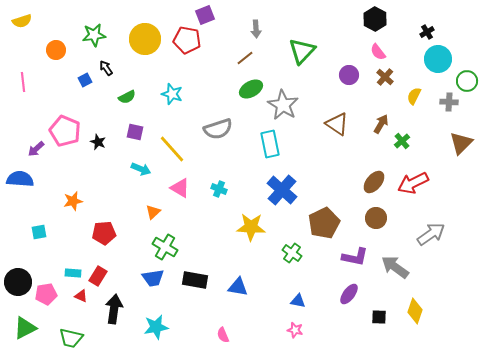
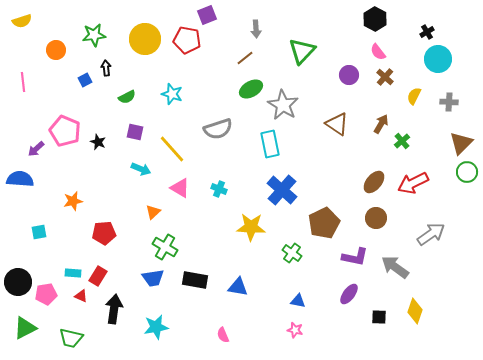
purple square at (205, 15): moved 2 px right
black arrow at (106, 68): rotated 28 degrees clockwise
green circle at (467, 81): moved 91 px down
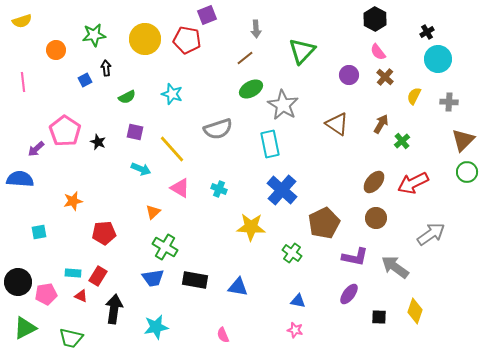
pink pentagon at (65, 131): rotated 12 degrees clockwise
brown triangle at (461, 143): moved 2 px right, 3 px up
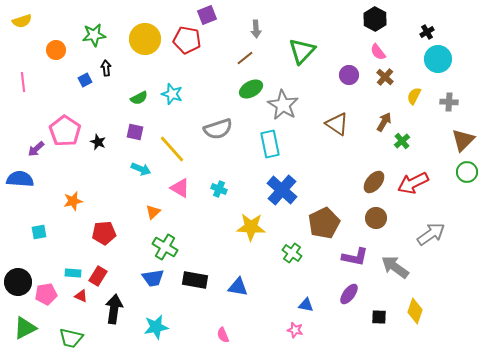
green semicircle at (127, 97): moved 12 px right, 1 px down
brown arrow at (381, 124): moved 3 px right, 2 px up
blue triangle at (298, 301): moved 8 px right, 4 px down
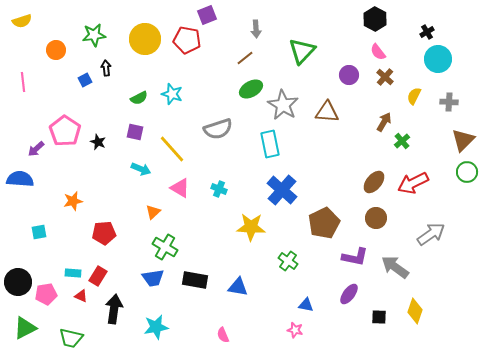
brown triangle at (337, 124): moved 10 px left, 12 px up; rotated 30 degrees counterclockwise
green cross at (292, 253): moved 4 px left, 8 px down
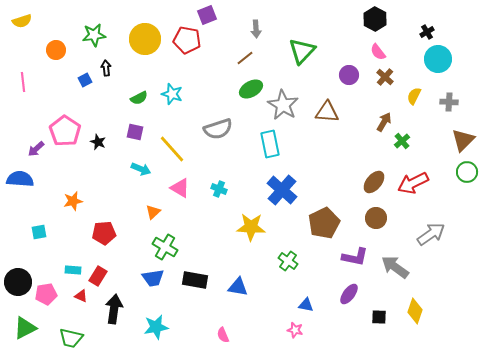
cyan rectangle at (73, 273): moved 3 px up
